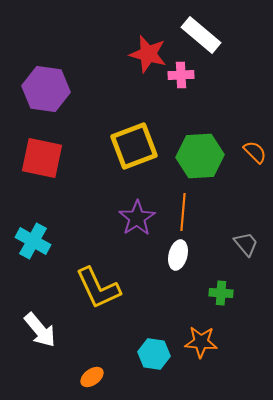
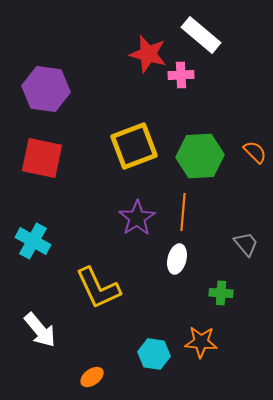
white ellipse: moved 1 px left, 4 px down
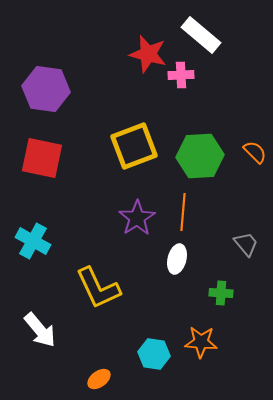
orange ellipse: moved 7 px right, 2 px down
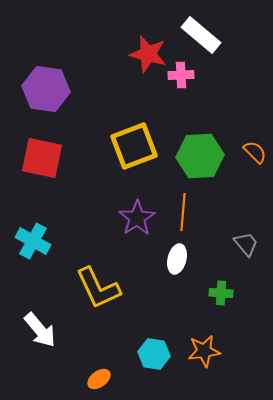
orange star: moved 3 px right, 9 px down; rotated 12 degrees counterclockwise
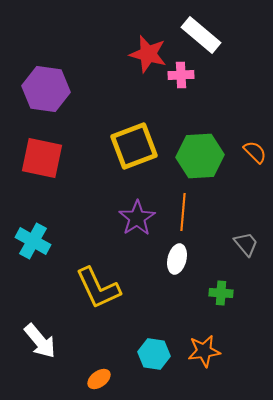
white arrow: moved 11 px down
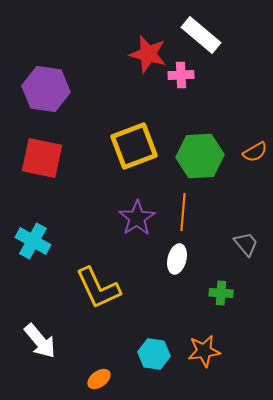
orange semicircle: rotated 105 degrees clockwise
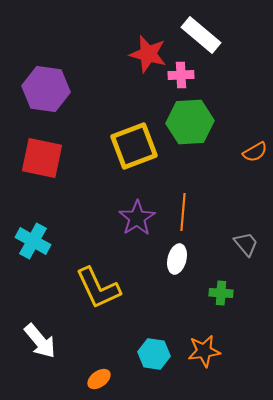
green hexagon: moved 10 px left, 34 px up
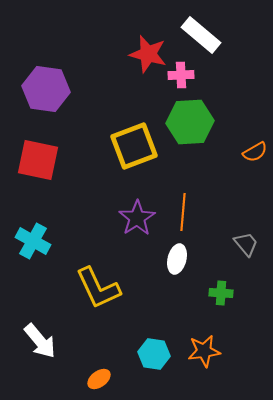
red square: moved 4 px left, 2 px down
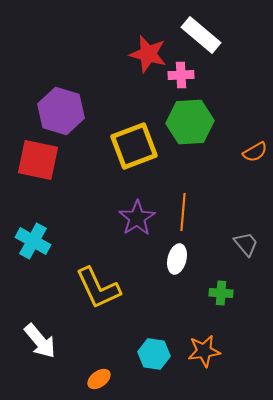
purple hexagon: moved 15 px right, 22 px down; rotated 9 degrees clockwise
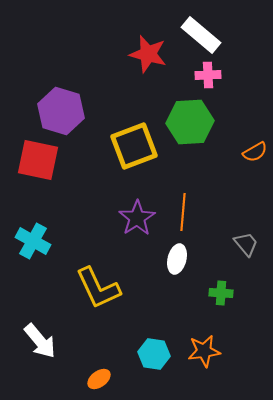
pink cross: moved 27 px right
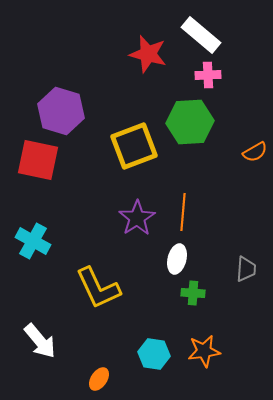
gray trapezoid: moved 25 px down; rotated 44 degrees clockwise
green cross: moved 28 px left
orange ellipse: rotated 20 degrees counterclockwise
